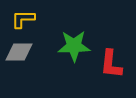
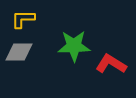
red L-shape: rotated 116 degrees clockwise
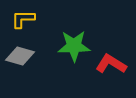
gray diamond: moved 1 px right, 4 px down; rotated 16 degrees clockwise
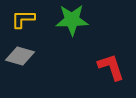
green star: moved 2 px left, 26 px up
red L-shape: moved 3 px down; rotated 40 degrees clockwise
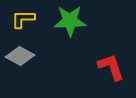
green star: moved 2 px left, 1 px down
gray diamond: rotated 12 degrees clockwise
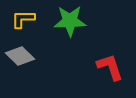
gray diamond: rotated 16 degrees clockwise
red L-shape: moved 1 px left
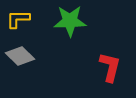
yellow L-shape: moved 5 px left
red L-shape: rotated 32 degrees clockwise
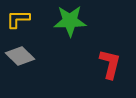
red L-shape: moved 3 px up
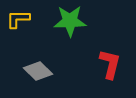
gray diamond: moved 18 px right, 15 px down
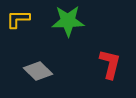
green star: moved 2 px left
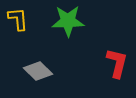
yellow L-shape: rotated 85 degrees clockwise
red L-shape: moved 7 px right, 1 px up
